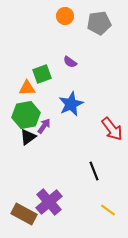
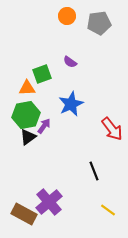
orange circle: moved 2 px right
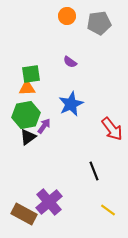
green square: moved 11 px left; rotated 12 degrees clockwise
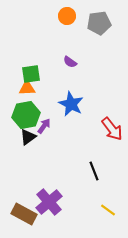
blue star: rotated 20 degrees counterclockwise
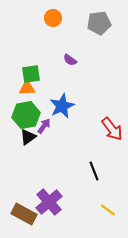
orange circle: moved 14 px left, 2 px down
purple semicircle: moved 2 px up
blue star: moved 9 px left, 2 px down; rotated 20 degrees clockwise
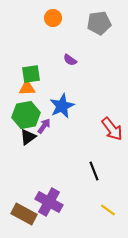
purple cross: rotated 20 degrees counterclockwise
